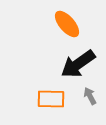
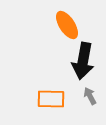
orange ellipse: moved 1 px down; rotated 8 degrees clockwise
black arrow: moved 5 px right, 3 px up; rotated 45 degrees counterclockwise
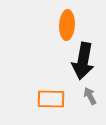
orange ellipse: rotated 36 degrees clockwise
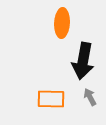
orange ellipse: moved 5 px left, 2 px up
gray arrow: moved 1 px down
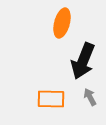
orange ellipse: rotated 12 degrees clockwise
black arrow: rotated 12 degrees clockwise
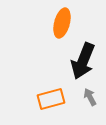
orange rectangle: rotated 16 degrees counterclockwise
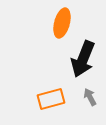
black arrow: moved 2 px up
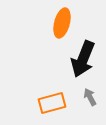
orange rectangle: moved 1 px right, 4 px down
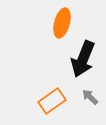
gray arrow: rotated 18 degrees counterclockwise
orange rectangle: moved 2 px up; rotated 20 degrees counterclockwise
